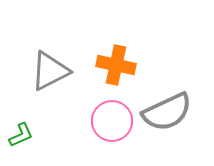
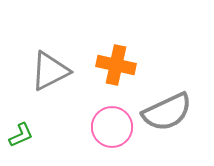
pink circle: moved 6 px down
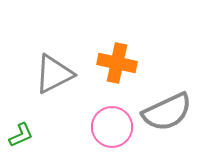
orange cross: moved 1 px right, 2 px up
gray triangle: moved 4 px right, 3 px down
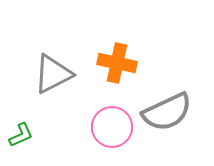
gray triangle: moved 1 px left
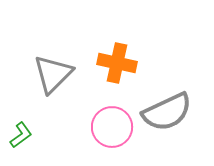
gray triangle: rotated 18 degrees counterclockwise
green L-shape: rotated 12 degrees counterclockwise
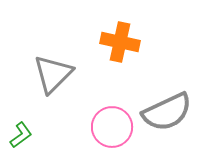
orange cross: moved 3 px right, 21 px up
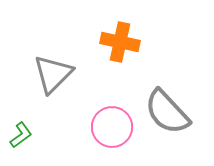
gray semicircle: rotated 72 degrees clockwise
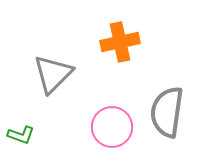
orange cross: rotated 24 degrees counterclockwise
gray semicircle: rotated 51 degrees clockwise
green L-shape: rotated 56 degrees clockwise
